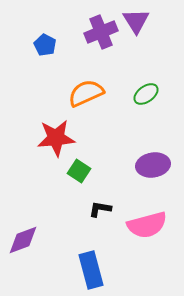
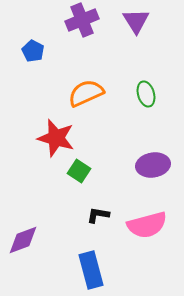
purple cross: moved 19 px left, 12 px up
blue pentagon: moved 12 px left, 6 px down
green ellipse: rotated 70 degrees counterclockwise
red star: rotated 21 degrees clockwise
black L-shape: moved 2 px left, 6 px down
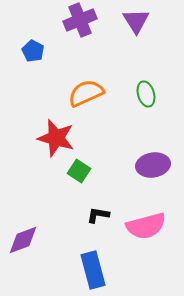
purple cross: moved 2 px left
pink semicircle: moved 1 px left, 1 px down
blue rectangle: moved 2 px right
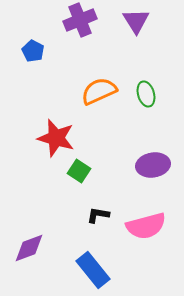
orange semicircle: moved 13 px right, 2 px up
purple diamond: moved 6 px right, 8 px down
blue rectangle: rotated 24 degrees counterclockwise
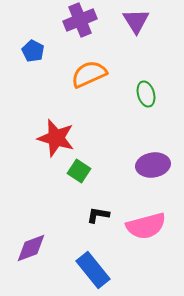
orange semicircle: moved 10 px left, 17 px up
purple diamond: moved 2 px right
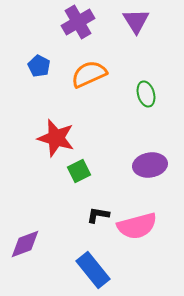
purple cross: moved 2 px left, 2 px down; rotated 8 degrees counterclockwise
blue pentagon: moved 6 px right, 15 px down
purple ellipse: moved 3 px left
green square: rotated 30 degrees clockwise
pink semicircle: moved 9 px left
purple diamond: moved 6 px left, 4 px up
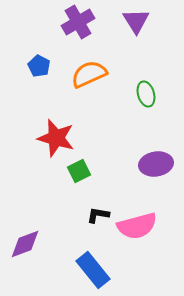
purple ellipse: moved 6 px right, 1 px up
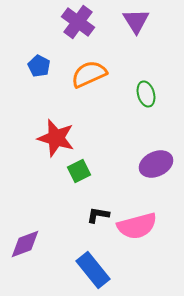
purple cross: rotated 24 degrees counterclockwise
purple ellipse: rotated 16 degrees counterclockwise
